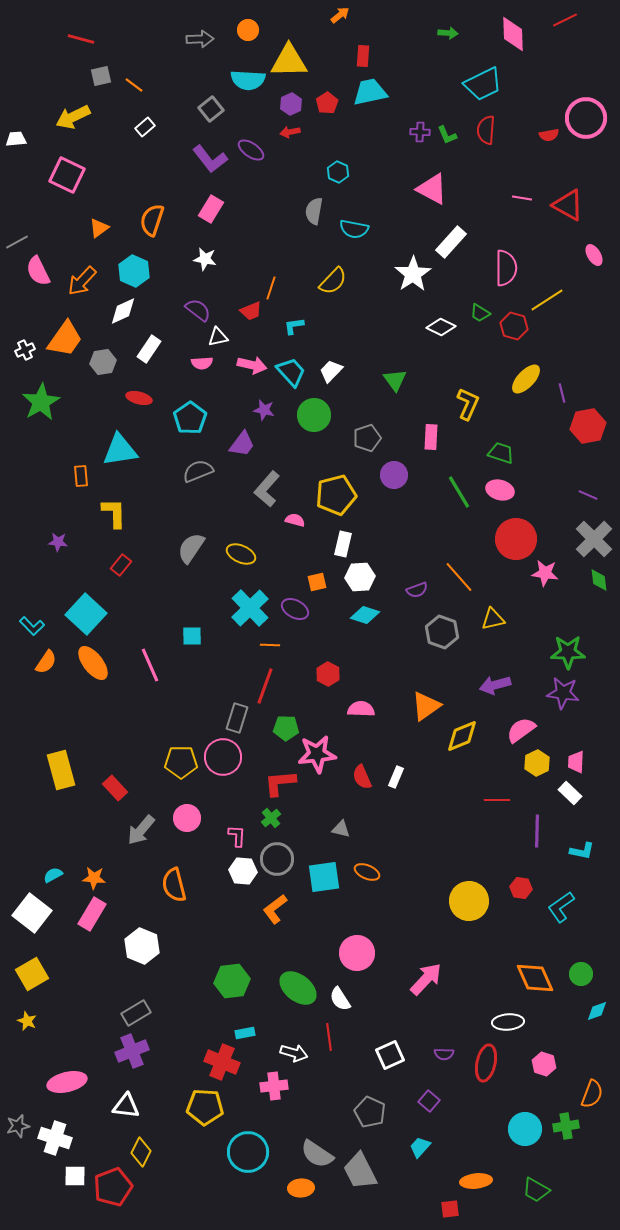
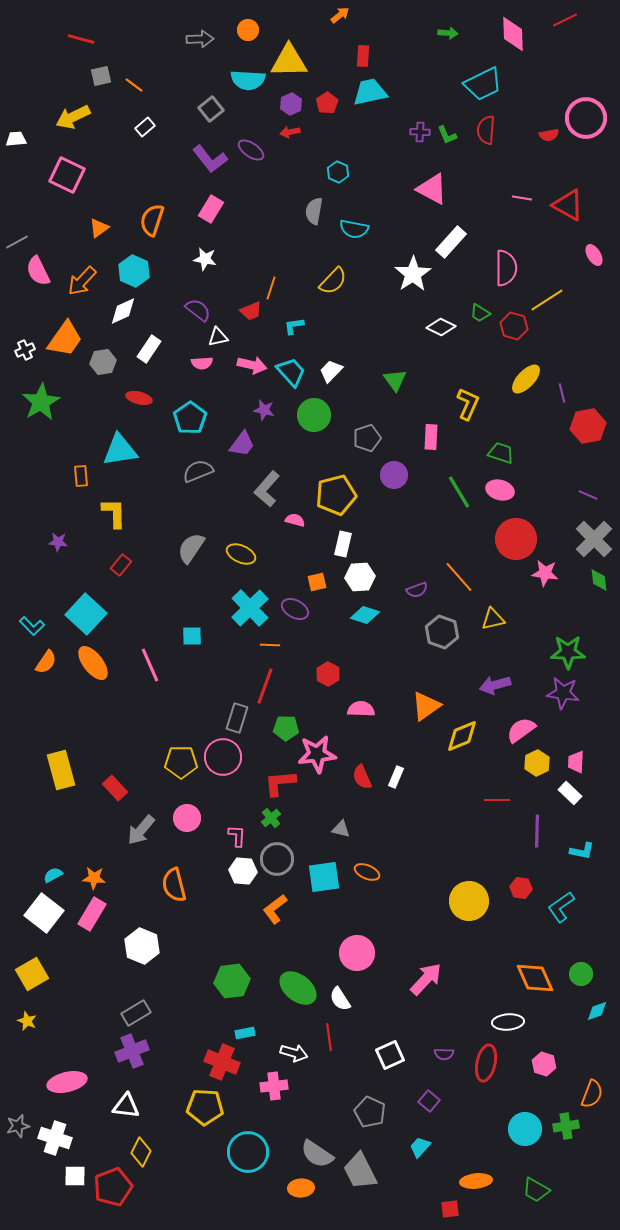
white square at (32, 913): moved 12 px right
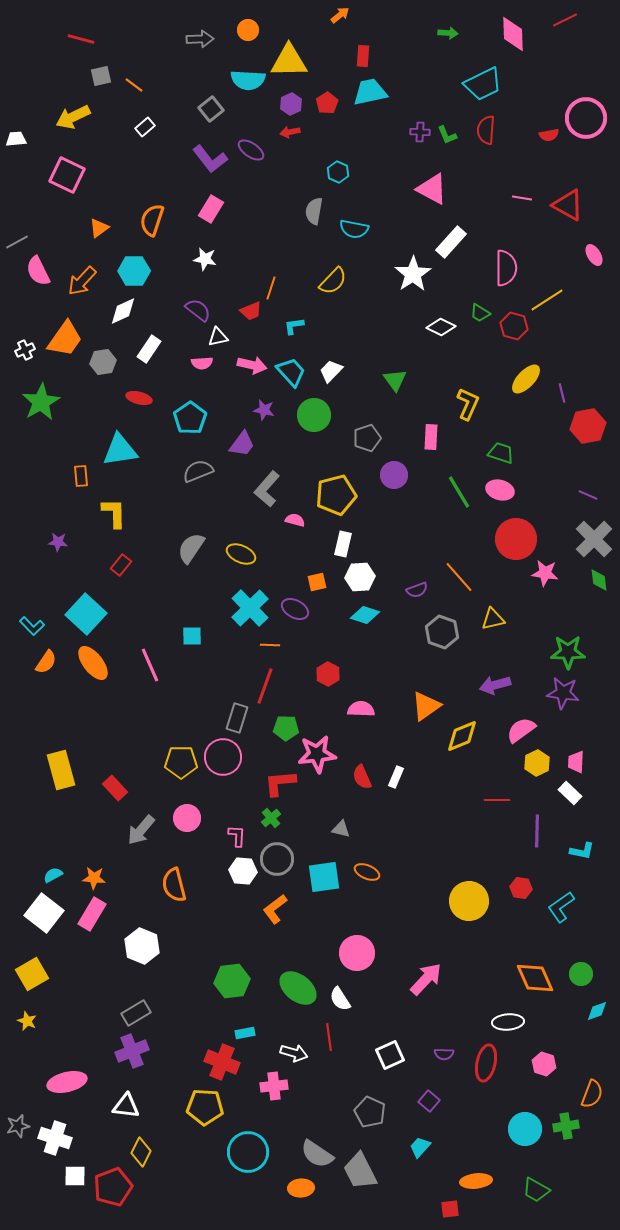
cyan hexagon at (134, 271): rotated 24 degrees counterclockwise
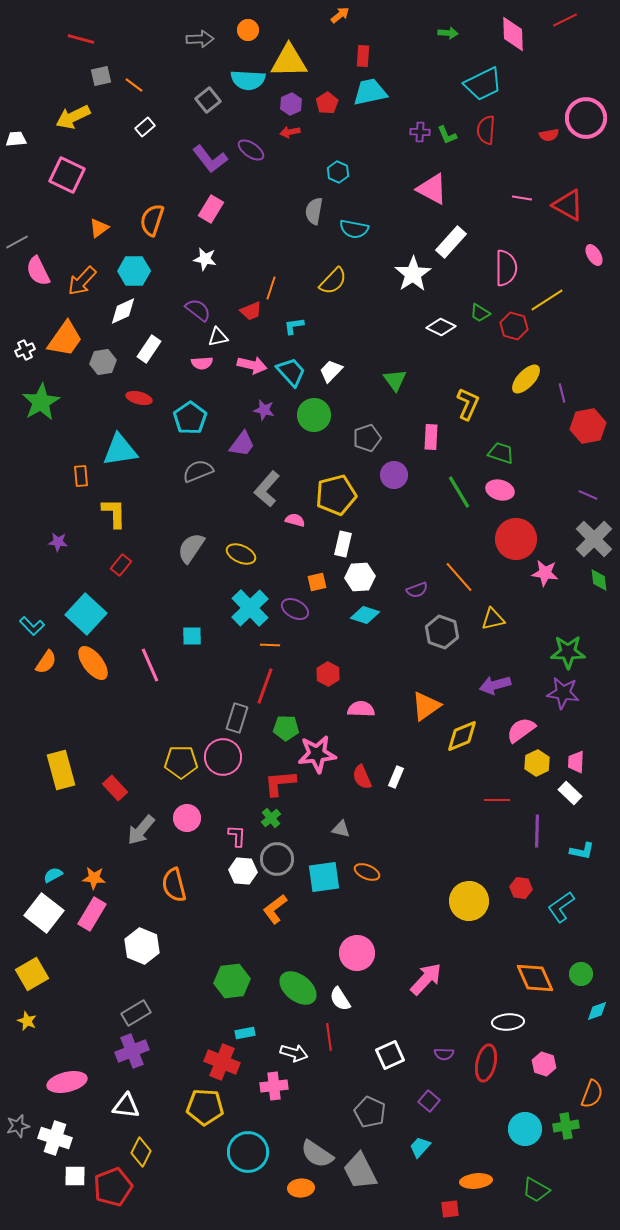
gray square at (211, 109): moved 3 px left, 9 px up
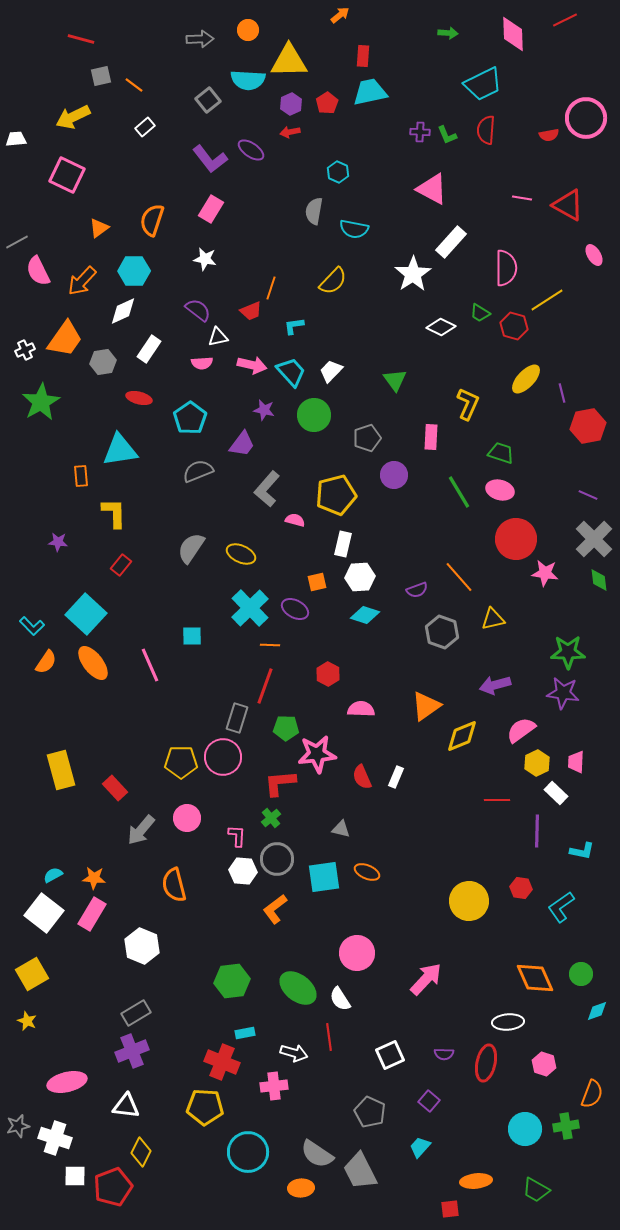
white rectangle at (570, 793): moved 14 px left
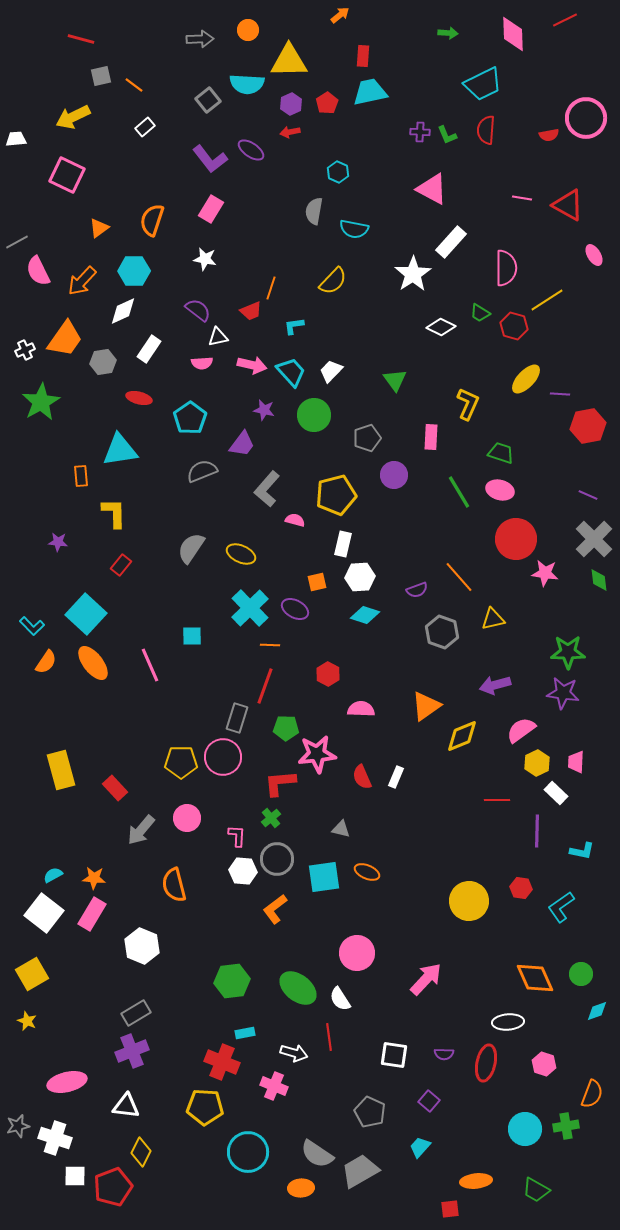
cyan semicircle at (248, 80): moved 1 px left, 4 px down
purple line at (562, 393): moved 2 px left, 1 px down; rotated 72 degrees counterclockwise
gray semicircle at (198, 471): moved 4 px right
white square at (390, 1055): moved 4 px right; rotated 32 degrees clockwise
pink cross at (274, 1086): rotated 28 degrees clockwise
gray trapezoid at (360, 1171): rotated 87 degrees clockwise
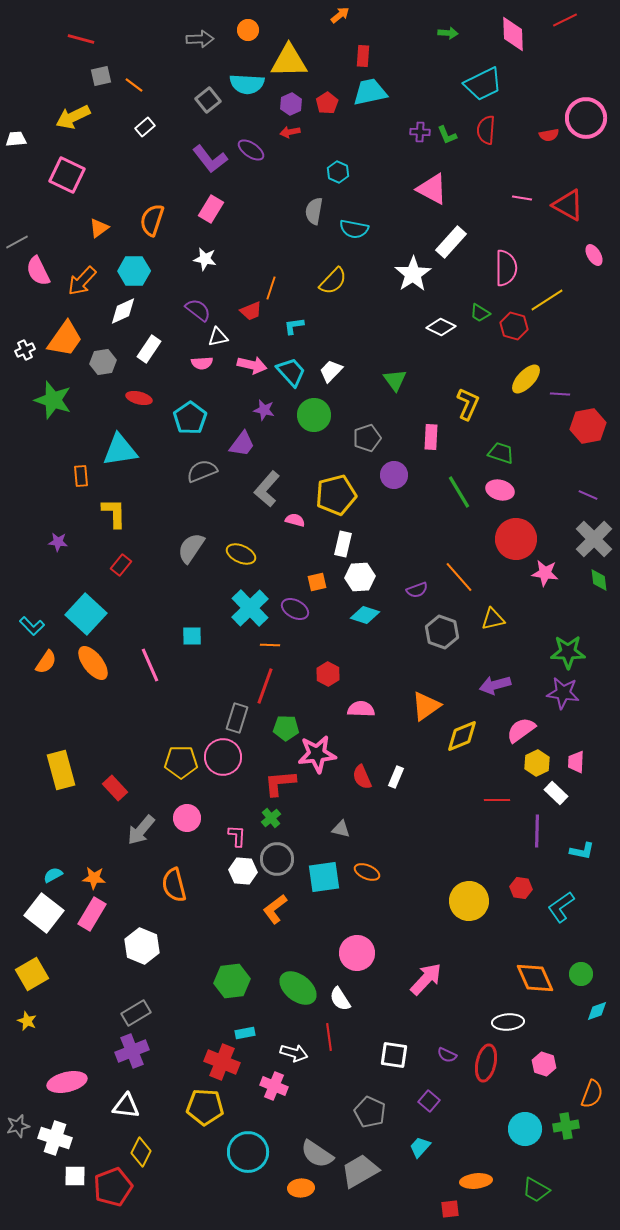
green star at (41, 402): moved 12 px right, 2 px up; rotated 24 degrees counterclockwise
purple semicircle at (444, 1054): moved 3 px right, 1 px down; rotated 24 degrees clockwise
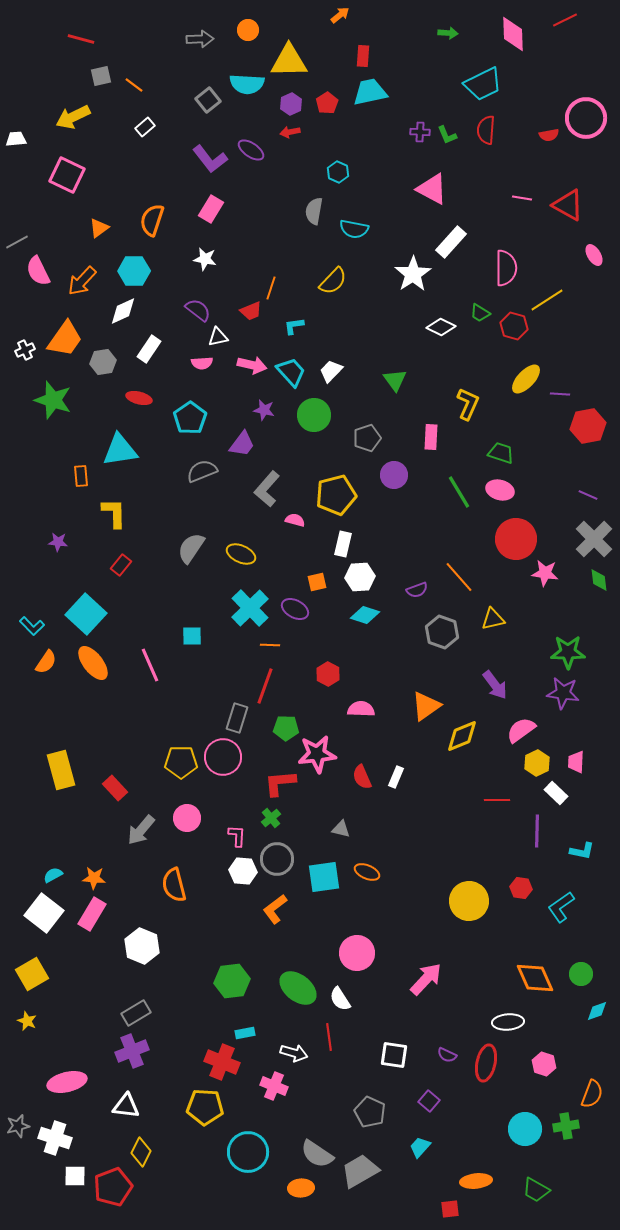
purple arrow at (495, 685): rotated 112 degrees counterclockwise
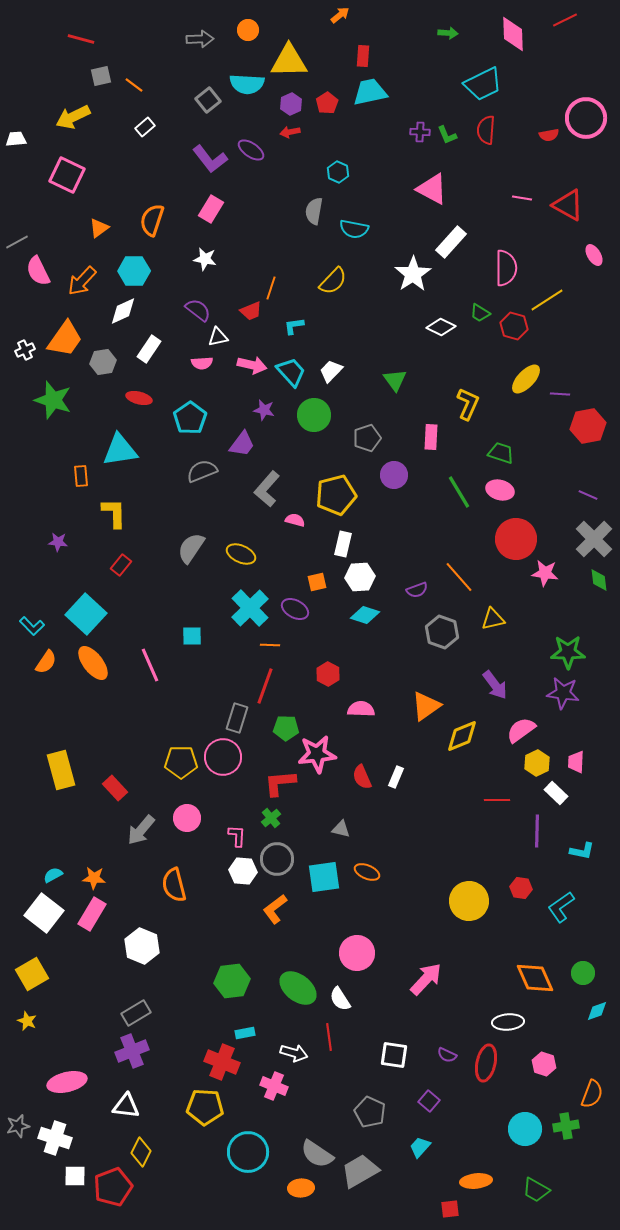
green circle at (581, 974): moved 2 px right, 1 px up
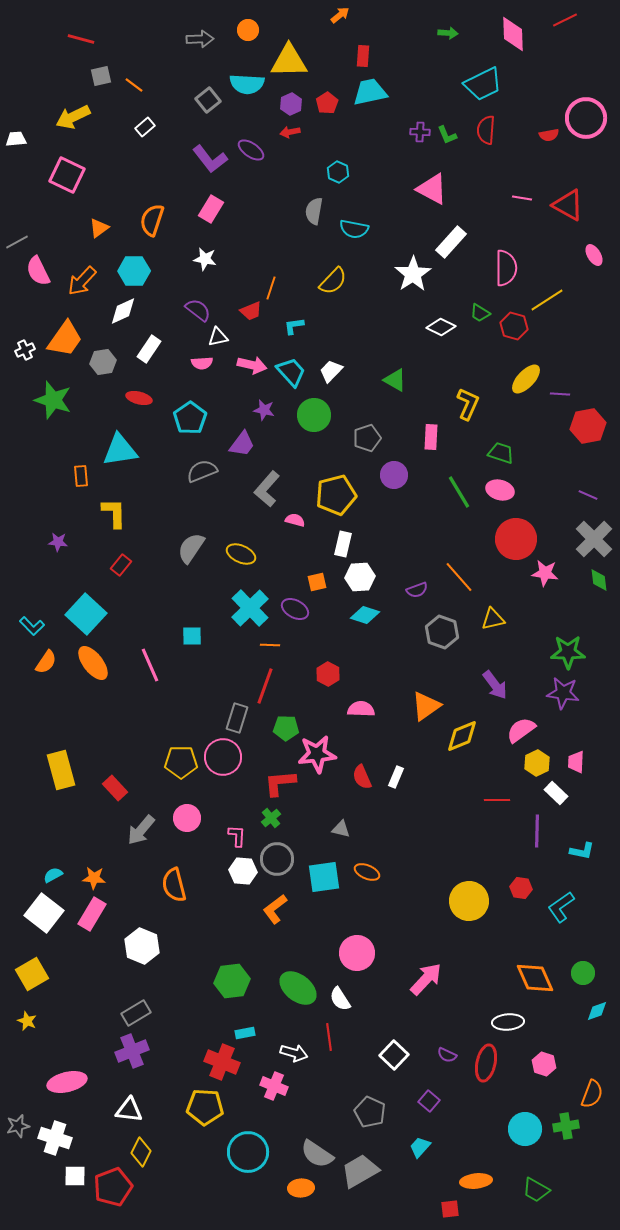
green triangle at (395, 380): rotated 25 degrees counterclockwise
white square at (394, 1055): rotated 36 degrees clockwise
white triangle at (126, 1106): moved 3 px right, 4 px down
